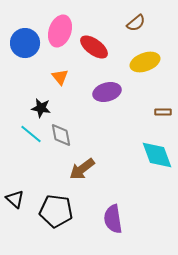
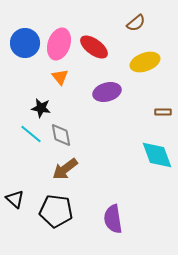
pink ellipse: moved 1 px left, 13 px down
brown arrow: moved 17 px left
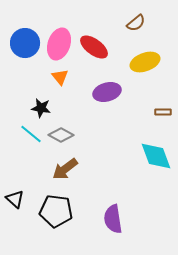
gray diamond: rotated 50 degrees counterclockwise
cyan diamond: moved 1 px left, 1 px down
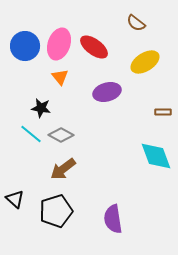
brown semicircle: rotated 78 degrees clockwise
blue circle: moved 3 px down
yellow ellipse: rotated 12 degrees counterclockwise
brown arrow: moved 2 px left
black pentagon: rotated 24 degrees counterclockwise
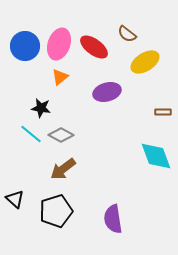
brown semicircle: moved 9 px left, 11 px down
orange triangle: rotated 30 degrees clockwise
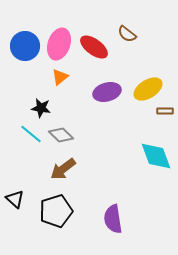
yellow ellipse: moved 3 px right, 27 px down
brown rectangle: moved 2 px right, 1 px up
gray diamond: rotated 15 degrees clockwise
